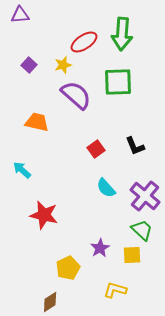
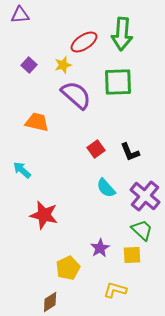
black L-shape: moved 5 px left, 6 px down
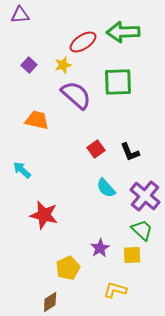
green arrow: moved 1 px right, 2 px up; rotated 84 degrees clockwise
red ellipse: moved 1 px left
orange trapezoid: moved 2 px up
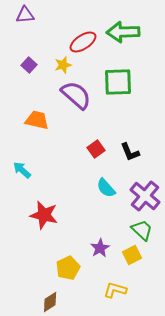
purple triangle: moved 5 px right
yellow square: rotated 24 degrees counterclockwise
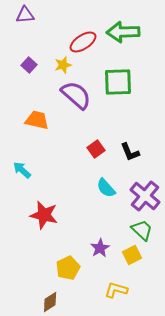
yellow L-shape: moved 1 px right
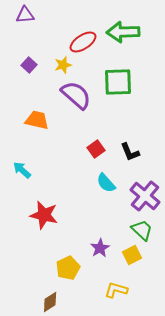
cyan semicircle: moved 5 px up
